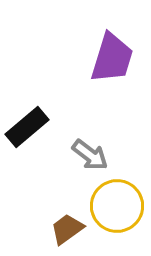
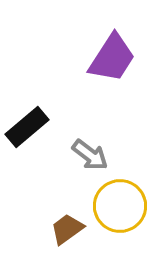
purple trapezoid: rotated 16 degrees clockwise
yellow circle: moved 3 px right
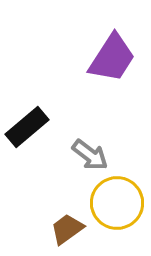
yellow circle: moved 3 px left, 3 px up
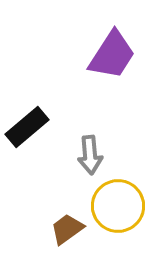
purple trapezoid: moved 3 px up
gray arrow: rotated 48 degrees clockwise
yellow circle: moved 1 px right, 3 px down
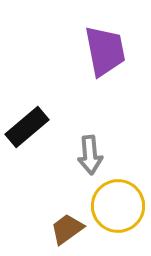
purple trapezoid: moved 7 px left, 4 px up; rotated 44 degrees counterclockwise
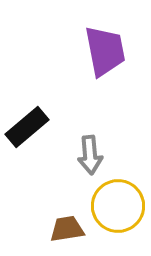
brown trapezoid: rotated 27 degrees clockwise
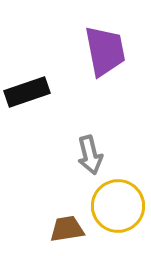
black rectangle: moved 35 px up; rotated 21 degrees clockwise
gray arrow: rotated 9 degrees counterclockwise
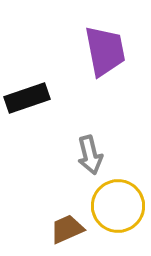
black rectangle: moved 6 px down
brown trapezoid: rotated 15 degrees counterclockwise
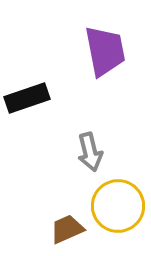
gray arrow: moved 3 px up
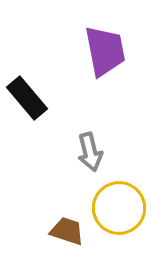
black rectangle: rotated 69 degrees clockwise
yellow circle: moved 1 px right, 2 px down
brown trapezoid: moved 2 px down; rotated 42 degrees clockwise
